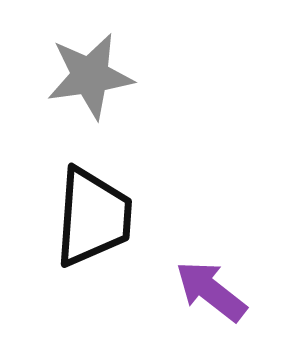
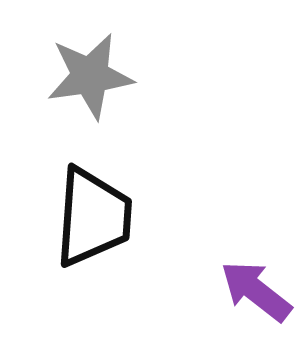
purple arrow: moved 45 px right
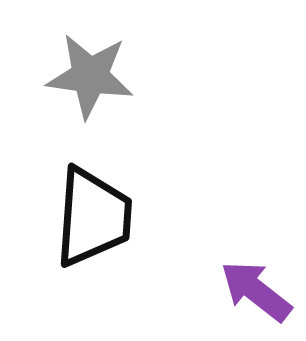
gray star: rotated 16 degrees clockwise
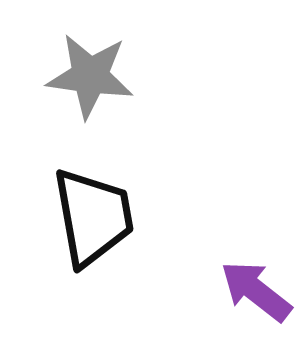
black trapezoid: rotated 14 degrees counterclockwise
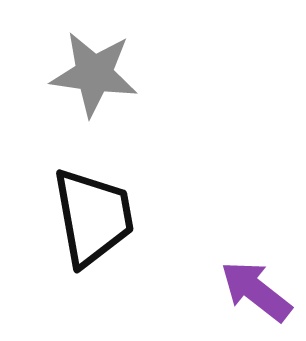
gray star: moved 4 px right, 2 px up
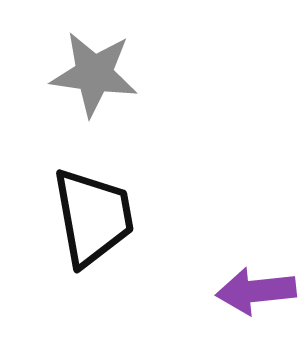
purple arrow: rotated 44 degrees counterclockwise
